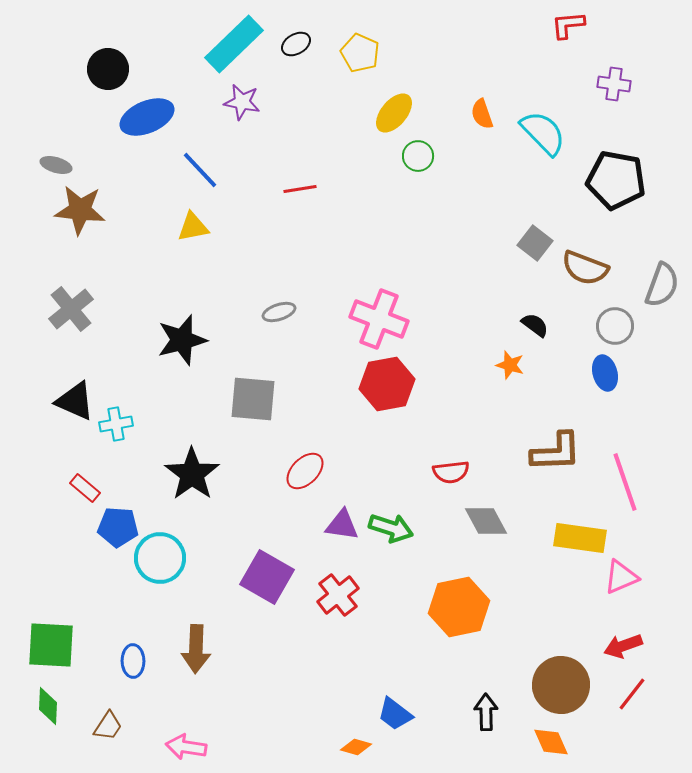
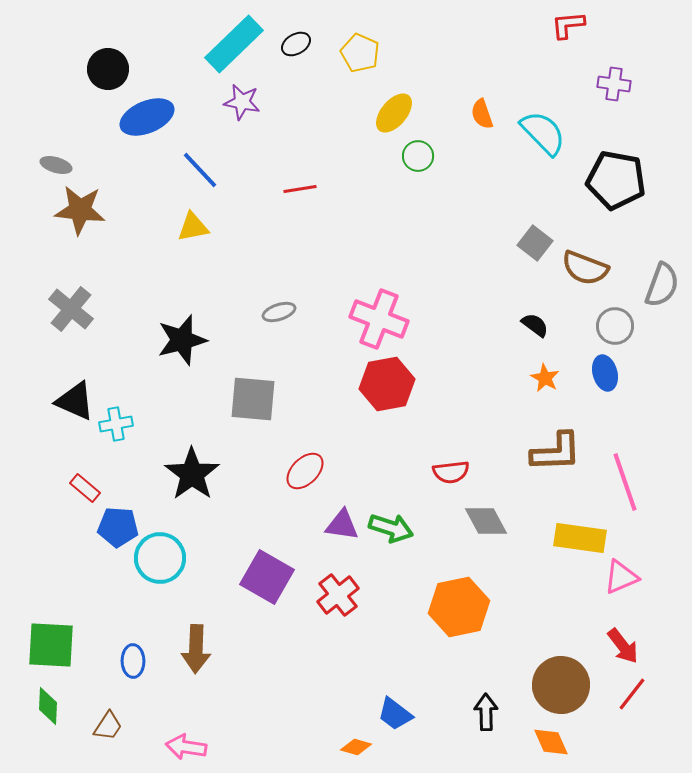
gray cross at (71, 309): rotated 12 degrees counterclockwise
orange star at (510, 365): moved 35 px right, 13 px down; rotated 12 degrees clockwise
red arrow at (623, 646): rotated 108 degrees counterclockwise
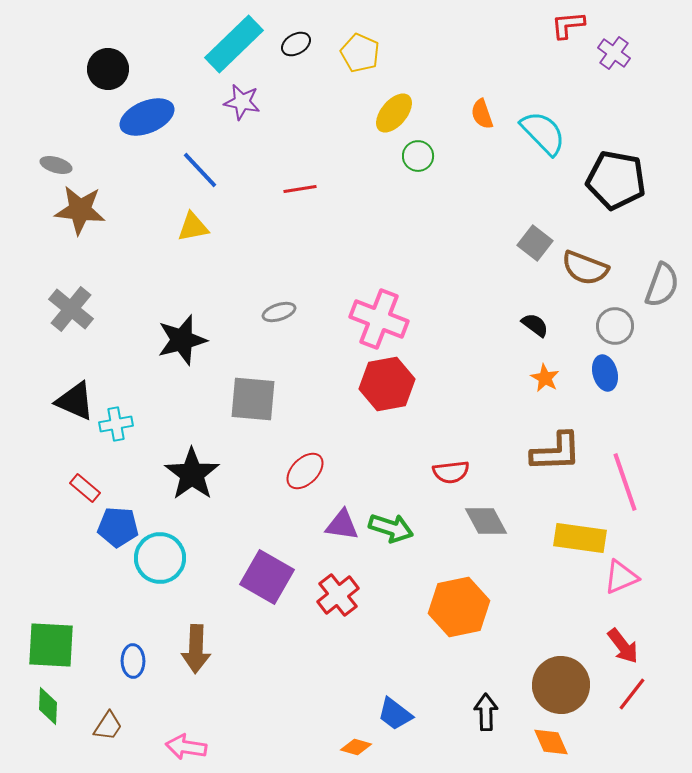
purple cross at (614, 84): moved 31 px up; rotated 28 degrees clockwise
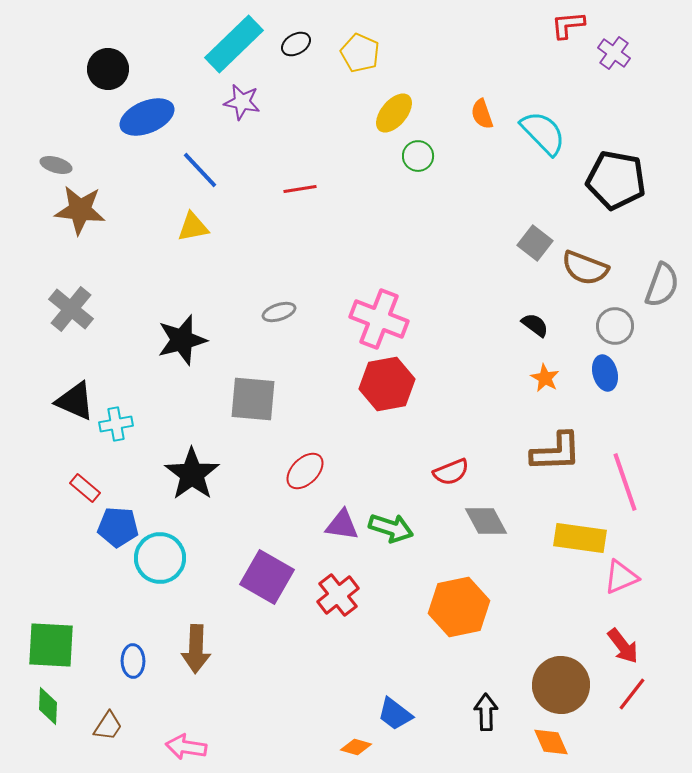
red semicircle at (451, 472): rotated 15 degrees counterclockwise
